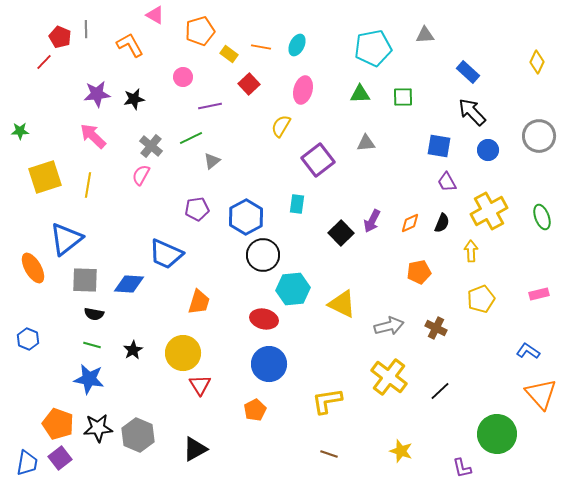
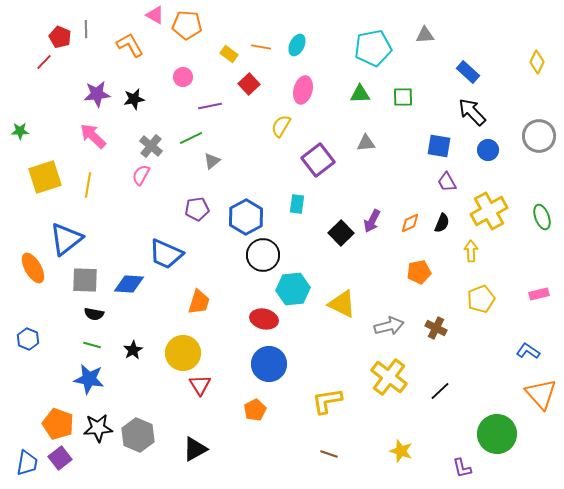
orange pentagon at (200, 31): moved 13 px left, 6 px up; rotated 20 degrees clockwise
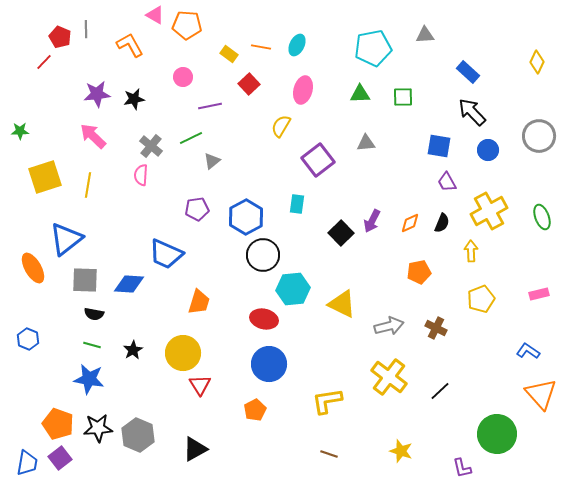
pink semicircle at (141, 175): rotated 25 degrees counterclockwise
